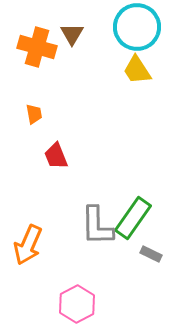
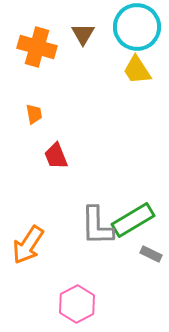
brown triangle: moved 11 px right
green rectangle: moved 2 px down; rotated 24 degrees clockwise
orange arrow: rotated 9 degrees clockwise
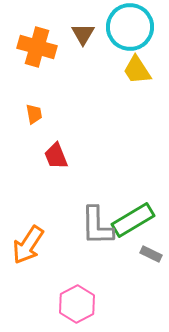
cyan circle: moved 7 px left
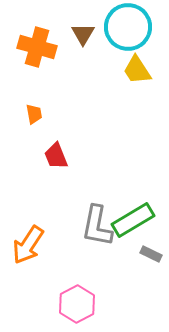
cyan circle: moved 2 px left
gray L-shape: rotated 12 degrees clockwise
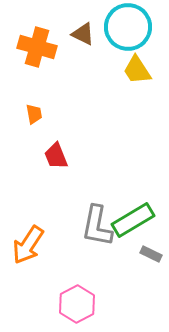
brown triangle: rotated 35 degrees counterclockwise
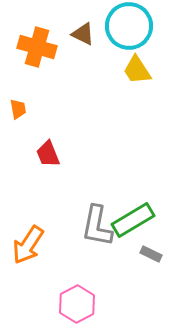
cyan circle: moved 1 px right, 1 px up
orange trapezoid: moved 16 px left, 5 px up
red trapezoid: moved 8 px left, 2 px up
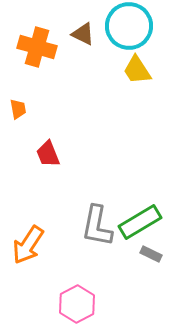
green rectangle: moved 7 px right, 2 px down
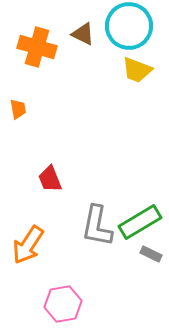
yellow trapezoid: rotated 36 degrees counterclockwise
red trapezoid: moved 2 px right, 25 px down
pink hexagon: moved 14 px left; rotated 18 degrees clockwise
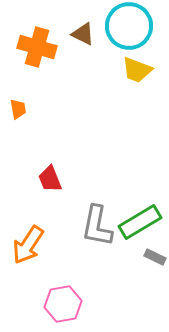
gray rectangle: moved 4 px right, 3 px down
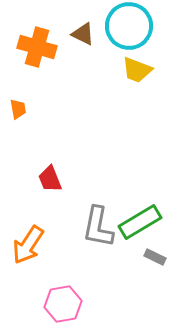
gray L-shape: moved 1 px right, 1 px down
